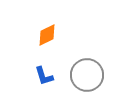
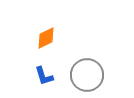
orange diamond: moved 1 px left, 3 px down
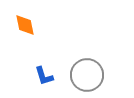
orange diamond: moved 21 px left, 13 px up; rotated 75 degrees counterclockwise
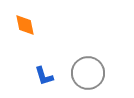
gray circle: moved 1 px right, 2 px up
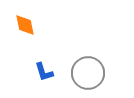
blue L-shape: moved 4 px up
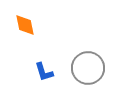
gray circle: moved 5 px up
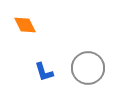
orange diamond: rotated 15 degrees counterclockwise
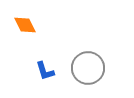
blue L-shape: moved 1 px right, 1 px up
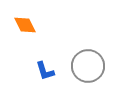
gray circle: moved 2 px up
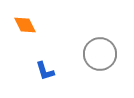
gray circle: moved 12 px right, 12 px up
